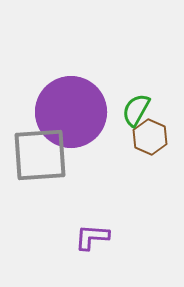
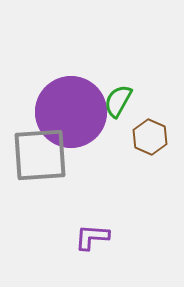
green semicircle: moved 18 px left, 9 px up
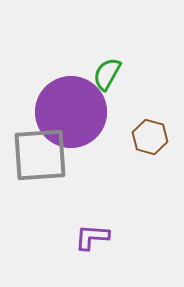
green semicircle: moved 11 px left, 27 px up
brown hexagon: rotated 8 degrees counterclockwise
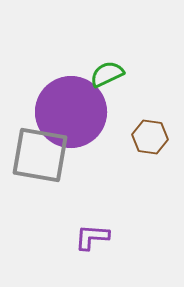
green semicircle: rotated 36 degrees clockwise
brown hexagon: rotated 8 degrees counterclockwise
gray square: rotated 14 degrees clockwise
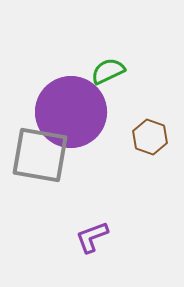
green semicircle: moved 1 px right, 3 px up
brown hexagon: rotated 12 degrees clockwise
purple L-shape: rotated 24 degrees counterclockwise
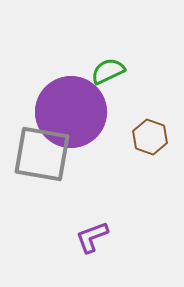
gray square: moved 2 px right, 1 px up
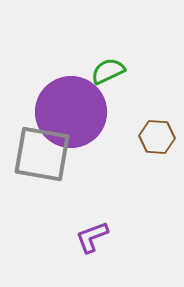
brown hexagon: moved 7 px right; rotated 16 degrees counterclockwise
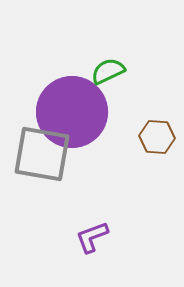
purple circle: moved 1 px right
